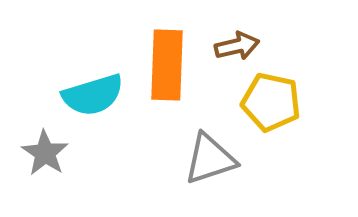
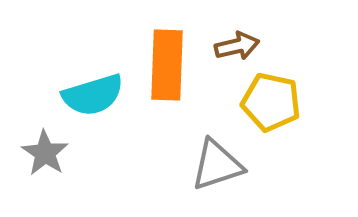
gray triangle: moved 7 px right, 6 px down
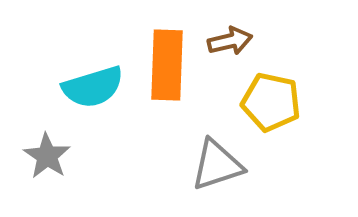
brown arrow: moved 7 px left, 5 px up
cyan semicircle: moved 8 px up
gray star: moved 2 px right, 3 px down
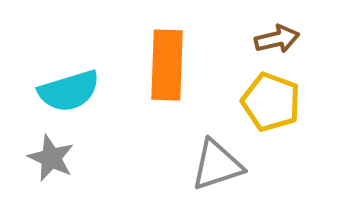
brown arrow: moved 47 px right, 2 px up
cyan semicircle: moved 24 px left, 4 px down
yellow pentagon: rotated 8 degrees clockwise
gray star: moved 4 px right, 2 px down; rotated 9 degrees counterclockwise
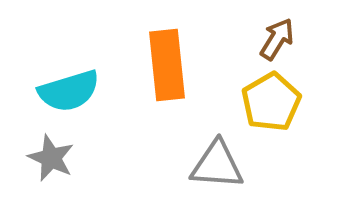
brown arrow: rotated 45 degrees counterclockwise
orange rectangle: rotated 8 degrees counterclockwise
yellow pentagon: rotated 22 degrees clockwise
gray triangle: rotated 22 degrees clockwise
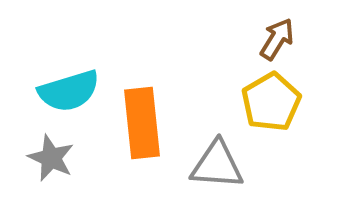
orange rectangle: moved 25 px left, 58 px down
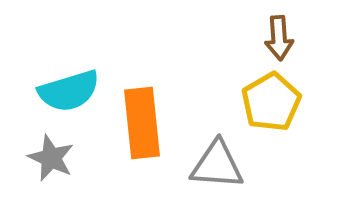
brown arrow: moved 2 px right, 1 px up; rotated 144 degrees clockwise
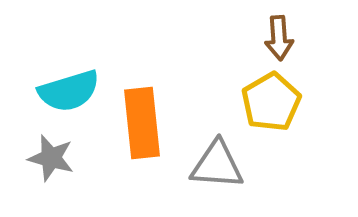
gray star: rotated 9 degrees counterclockwise
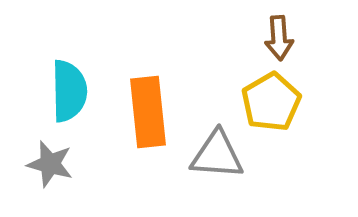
cyan semicircle: rotated 74 degrees counterclockwise
orange rectangle: moved 6 px right, 11 px up
gray star: moved 1 px left, 6 px down
gray triangle: moved 10 px up
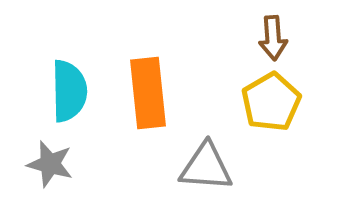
brown arrow: moved 6 px left
orange rectangle: moved 19 px up
gray triangle: moved 11 px left, 12 px down
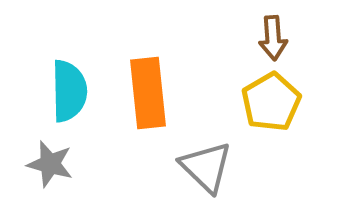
gray triangle: rotated 40 degrees clockwise
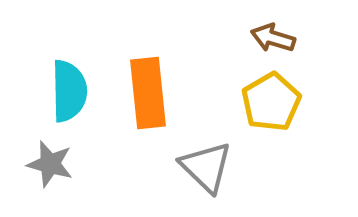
brown arrow: rotated 111 degrees clockwise
